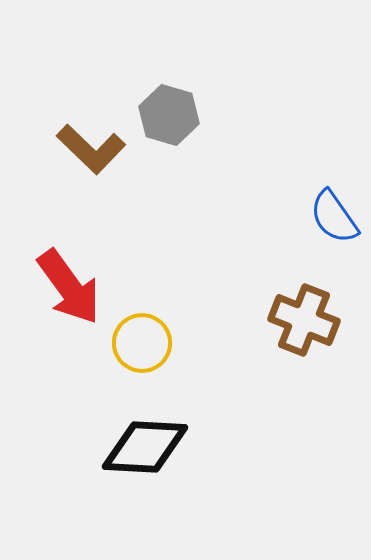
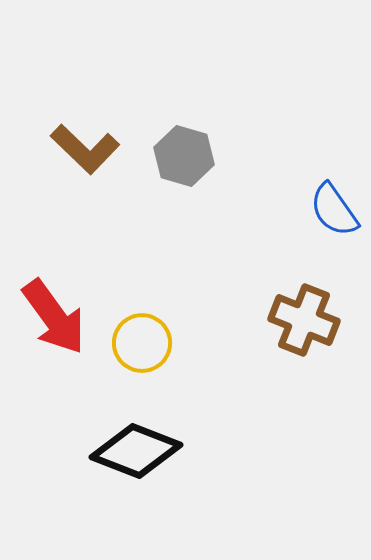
gray hexagon: moved 15 px right, 41 px down
brown L-shape: moved 6 px left
blue semicircle: moved 7 px up
red arrow: moved 15 px left, 30 px down
black diamond: moved 9 px left, 4 px down; rotated 18 degrees clockwise
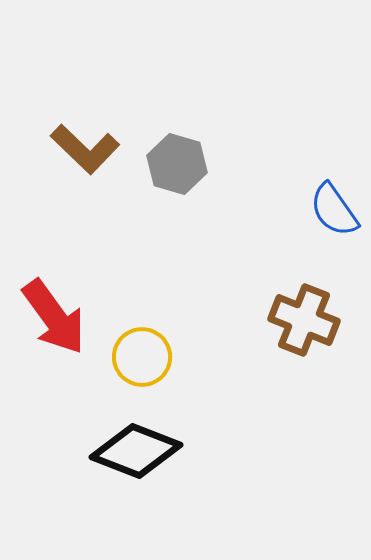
gray hexagon: moved 7 px left, 8 px down
yellow circle: moved 14 px down
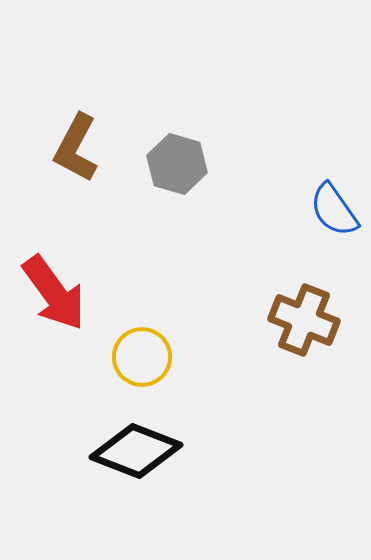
brown L-shape: moved 9 px left, 1 px up; rotated 74 degrees clockwise
red arrow: moved 24 px up
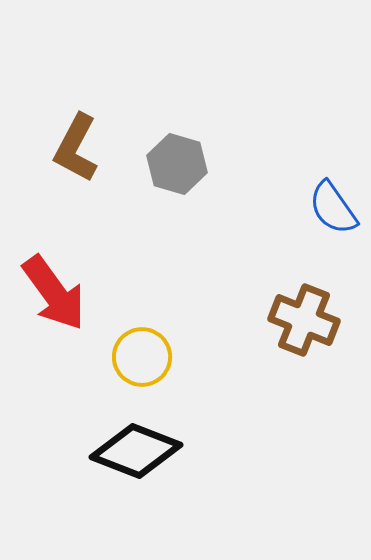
blue semicircle: moved 1 px left, 2 px up
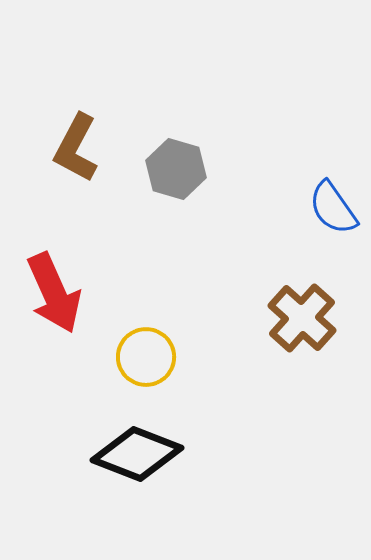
gray hexagon: moved 1 px left, 5 px down
red arrow: rotated 12 degrees clockwise
brown cross: moved 2 px left, 2 px up; rotated 20 degrees clockwise
yellow circle: moved 4 px right
black diamond: moved 1 px right, 3 px down
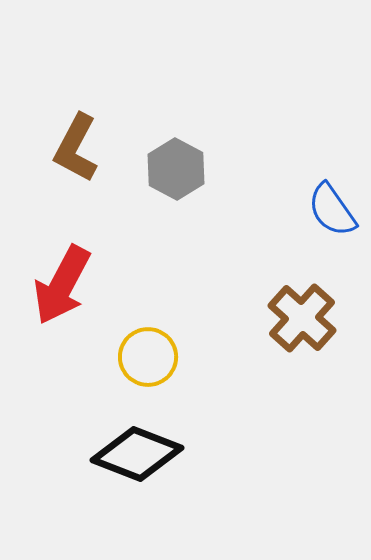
gray hexagon: rotated 12 degrees clockwise
blue semicircle: moved 1 px left, 2 px down
red arrow: moved 8 px right, 8 px up; rotated 52 degrees clockwise
yellow circle: moved 2 px right
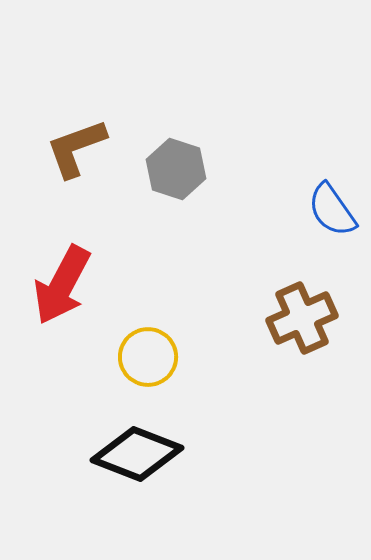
brown L-shape: rotated 42 degrees clockwise
gray hexagon: rotated 10 degrees counterclockwise
brown cross: rotated 24 degrees clockwise
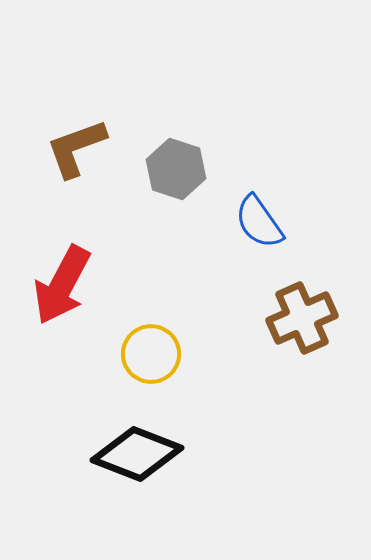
blue semicircle: moved 73 px left, 12 px down
yellow circle: moved 3 px right, 3 px up
